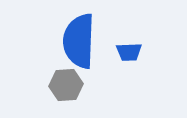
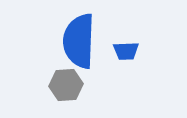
blue trapezoid: moved 3 px left, 1 px up
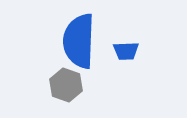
gray hexagon: rotated 24 degrees clockwise
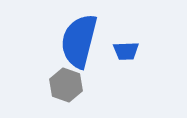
blue semicircle: rotated 12 degrees clockwise
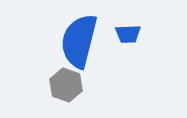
blue trapezoid: moved 2 px right, 17 px up
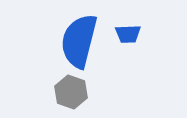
gray hexagon: moved 5 px right, 7 px down
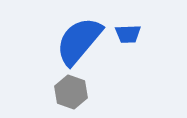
blue semicircle: rotated 26 degrees clockwise
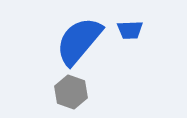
blue trapezoid: moved 2 px right, 4 px up
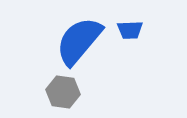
gray hexagon: moved 8 px left; rotated 12 degrees counterclockwise
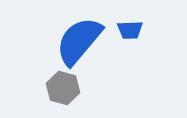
gray hexagon: moved 4 px up; rotated 8 degrees clockwise
